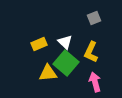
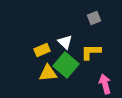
yellow rectangle: moved 3 px right, 6 px down
yellow L-shape: rotated 65 degrees clockwise
green square: moved 2 px down
pink arrow: moved 10 px right, 2 px down
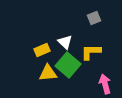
green square: moved 2 px right
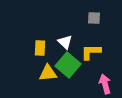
gray square: rotated 24 degrees clockwise
yellow rectangle: moved 2 px left, 2 px up; rotated 63 degrees counterclockwise
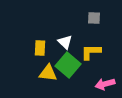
yellow triangle: rotated 12 degrees clockwise
pink arrow: rotated 90 degrees counterclockwise
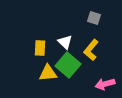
gray square: rotated 16 degrees clockwise
yellow L-shape: moved 2 px up; rotated 50 degrees counterclockwise
yellow triangle: rotated 12 degrees counterclockwise
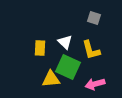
yellow L-shape: rotated 55 degrees counterclockwise
green square: moved 2 px down; rotated 15 degrees counterclockwise
yellow triangle: moved 3 px right, 6 px down
pink arrow: moved 10 px left
